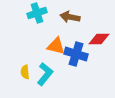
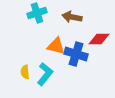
brown arrow: moved 2 px right
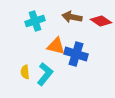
cyan cross: moved 2 px left, 8 px down
red diamond: moved 2 px right, 18 px up; rotated 35 degrees clockwise
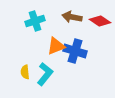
red diamond: moved 1 px left
orange triangle: rotated 36 degrees counterclockwise
blue cross: moved 1 px left, 3 px up
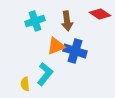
brown arrow: moved 5 px left, 4 px down; rotated 108 degrees counterclockwise
red diamond: moved 7 px up
yellow semicircle: moved 12 px down
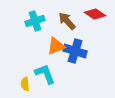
red diamond: moved 5 px left
brown arrow: rotated 144 degrees clockwise
cyan L-shape: rotated 60 degrees counterclockwise
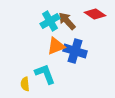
cyan cross: moved 15 px right; rotated 12 degrees counterclockwise
